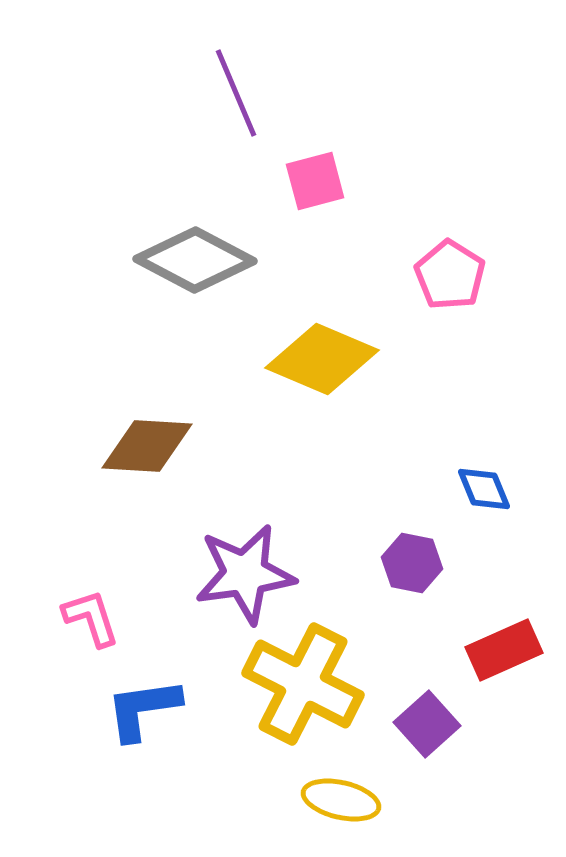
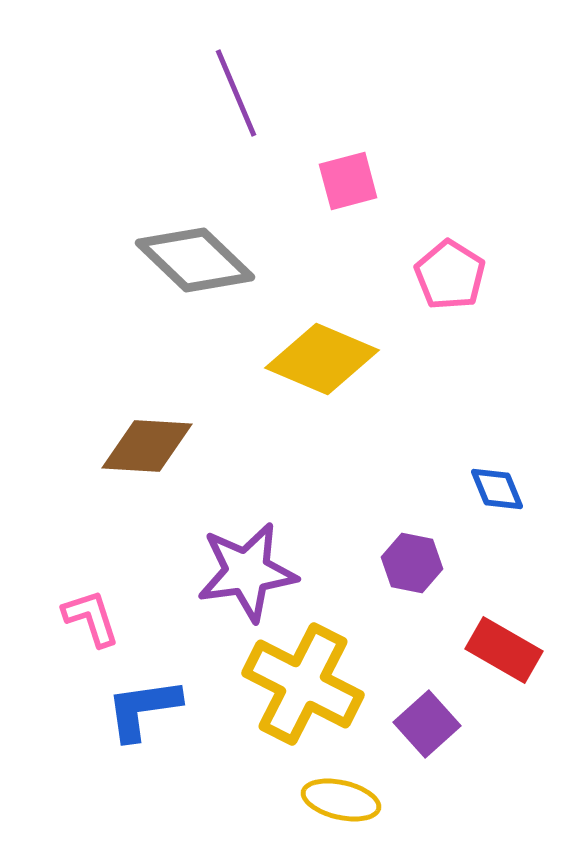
pink square: moved 33 px right
gray diamond: rotated 16 degrees clockwise
blue diamond: moved 13 px right
purple star: moved 2 px right, 2 px up
red rectangle: rotated 54 degrees clockwise
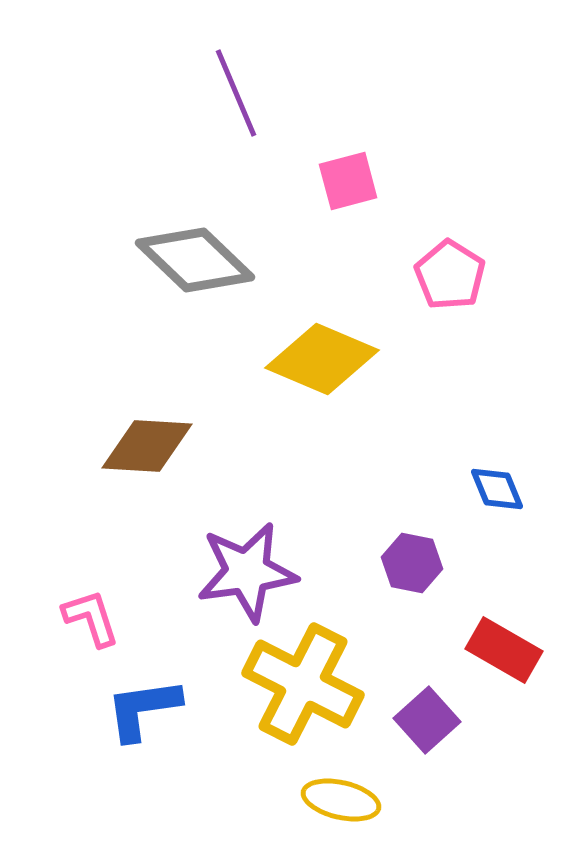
purple square: moved 4 px up
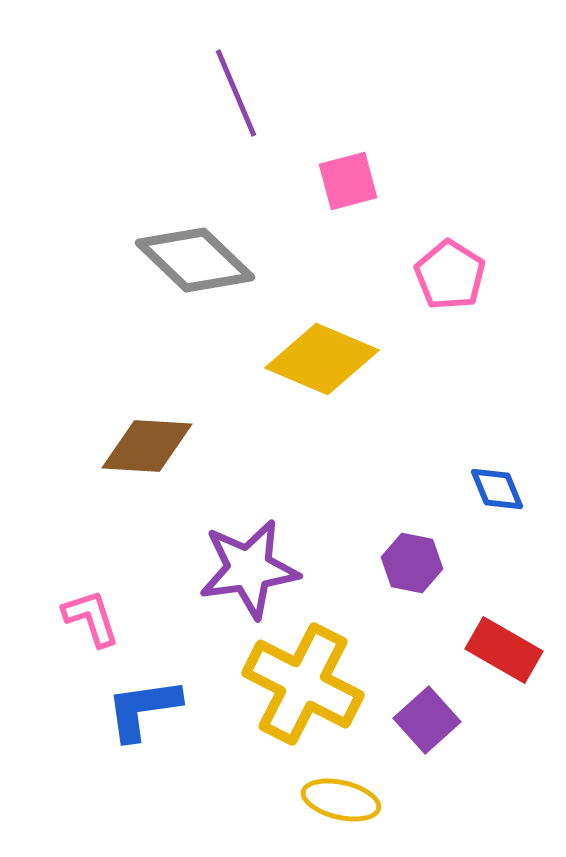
purple star: moved 2 px right, 3 px up
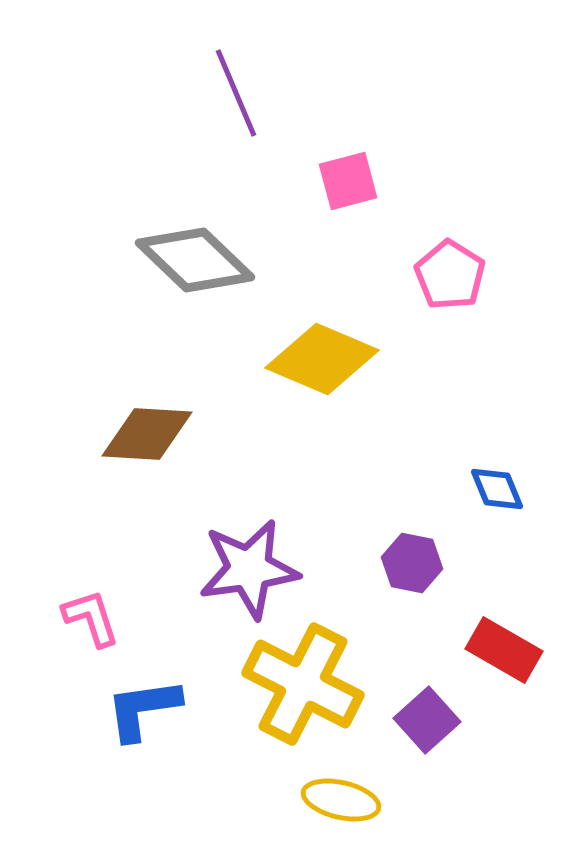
brown diamond: moved 12 px up
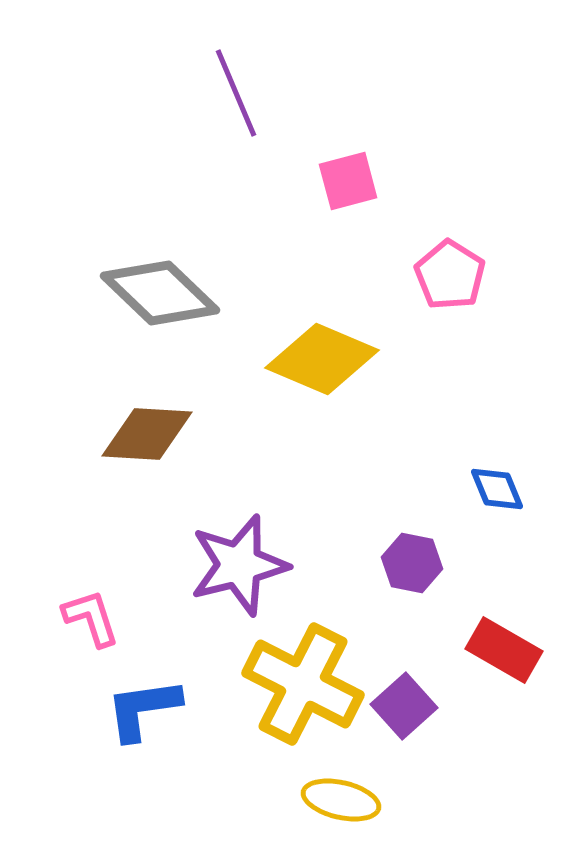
gray diamond: moved 35 px left, 33 px down
purple star: moved 10 px left, 4 px up; rotated 6 degrees counterclockwise
purple square: moved 23 px left, 14 px up
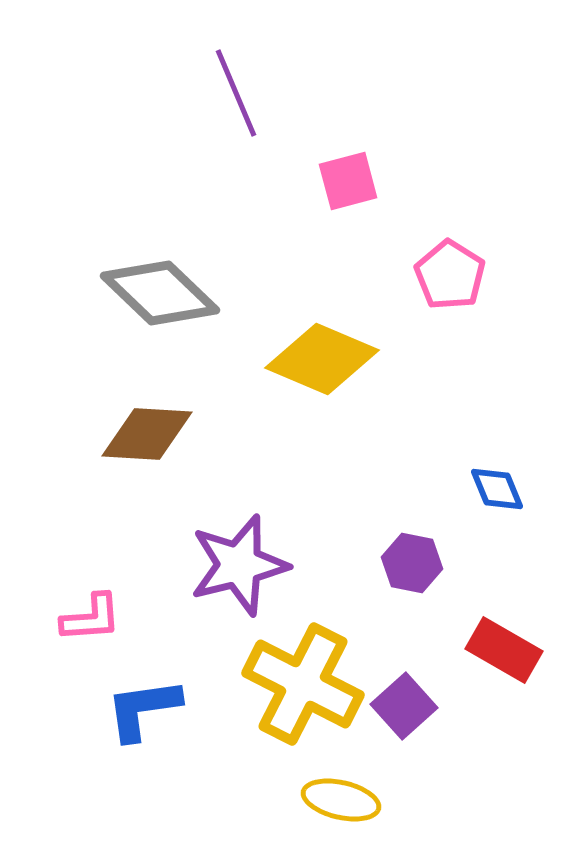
pink L-shape: rotated 104 degrees clockwise
